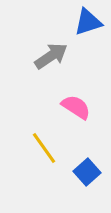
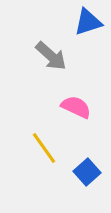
gray arrow: rotated 76 degrees clockwise
pink semicircle: rotated 8 degrees counterclockwise
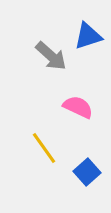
blue triangle: moved 14 px down
pink semicircle: moved 2 px right
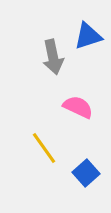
gray arrow: moved 2 px right, 1 px down; rotated 36 degrees clockwise
blue square: moved 1 px left, 1 px down
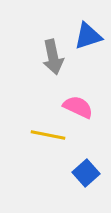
yellow line: moved 4 px right, 13 px up; rotated 44 degrees counterclockwise
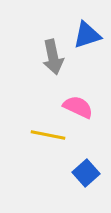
blue triangle: moved 1 px left, 1 px up
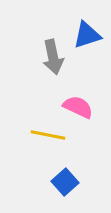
blue square: moved 21 px left, 9 px down
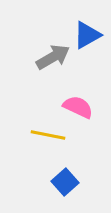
blue triangle: rotated 12 degrees counterclockwise
gray arrow: rotated 108 degrees counterclockwise
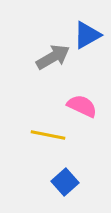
pink semicircle: moved 4 px right, 1 px up
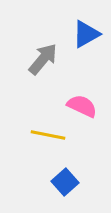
blue triangle: moved 1 px left, 1 px up
gray arrow: moved 10 px left, 2 px down; rotated 20 degrees counterclockwise
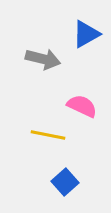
gray arrow: rotated 64 degrees clockwise
